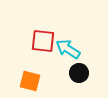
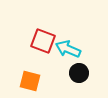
red square: rotated 15 degrees clockwise
cyan arrow: rotated 10 degrees counterclockwise
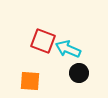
orange square: rotated 10 degrees counterclockwise
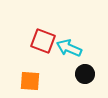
cyan arrow: moved 1 px right, 1 px up
black circle: moved 6 px right, 1 px down
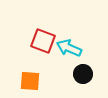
black circle: moved 2 px left
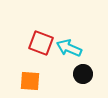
red square: moved 2 px left, 2 px down
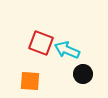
cyan arrow: moved 2 px left, 2 px down
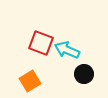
black circle: moved 1 px right
orange square: rotated 35 degrees counterclockwise
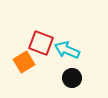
black circle: moved 12 px left, 4 px down
orange square: moved 6 px left, 19 px up
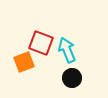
cyan arrow: rotated 45 degrees clockwise
orange square: rotated 10 degrees clockwise
